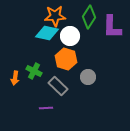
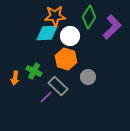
purple L-shape: rotated 135 degrees counterclockwise
cyan diamond: rotated 15 degrees counterclockwise
purple line: moved 11 px up; rotated 40 degrees counterclockwise
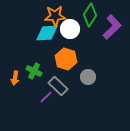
green diamond: moved 1 px right, 2 px up
white circle: moved 7 px up
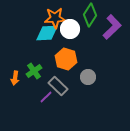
orange star: moved 2 px down
green cross: rotated 28 degrees clockwise
